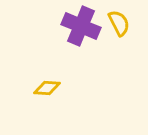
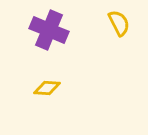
purple cross: moved 32 px left, 4 px down
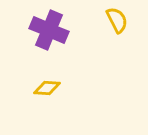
yellow semicircle: moved 2 px left, 3 px up
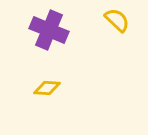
yellow semicircle: rotated 20 degrees counterclockwise
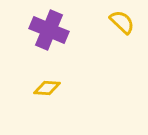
yellow semicircle: moved 5 px right, 2 px down
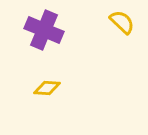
purple cross: moved 5 px left
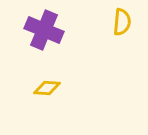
yellow semicircle: rotated 52 degrees clockwise
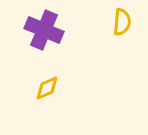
yellow diamond: rotated 28 degrees counterclockwise
